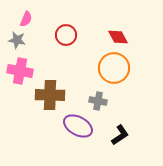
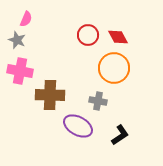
red circle: moved 22 px right
gray star: rotated 12 degrees clockwise
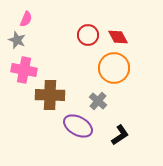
pink cross: moved 4 px right, 1 px up
gray cross: rotated 30 degrees clockwise
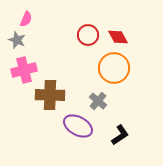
pink cross: rotated 25 degrees counterclockwise
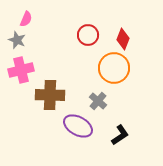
red diamond: moved 5 px right, 2 px down; rotated 50 degrees clockwise
pink cross: moved 3 px left
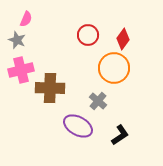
red diamond: rotated 15 degrees clockwise
brown cross: moved 7 px up
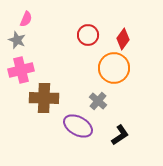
brown cross: moved 6 px left, 10 px down
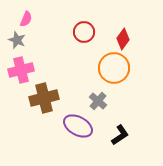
red circle: moved 4 px left, 3 px up
brown cross: rotated 16 degrees counterclockwise
